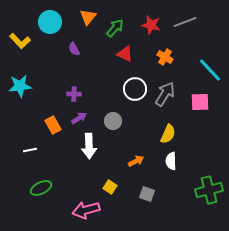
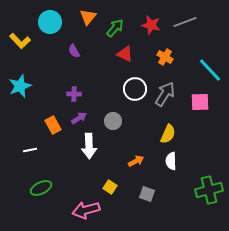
purple semicircle: moved 2 px down
cyan star: rotated 15 degrees counterclockwise
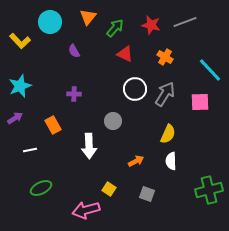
purple arrow: moved 64 px left
yellow square: moved 1 px left, 2 px down
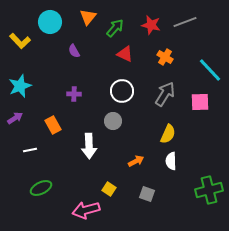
white circle: moved 13 px left, 2 px down
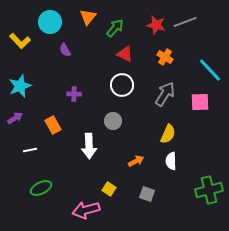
red star: moved 5 px right
purple semicircle: moved 9 px left, 1 px up
white circle: moved 6 px up
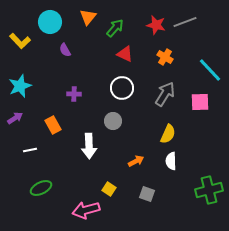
white circle: moved 3 px down
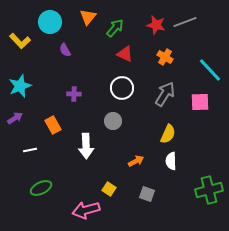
white arrow: moved 3 px left
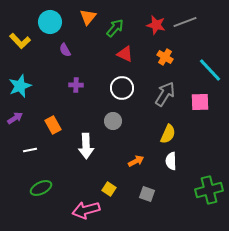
purple cross: moved 2 px right, 9 px up
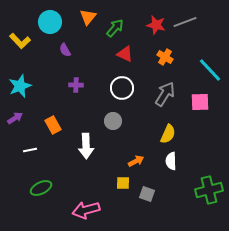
yellow square: moved 14 px right, 6 px up; rotated 32 degrees counterclockwise
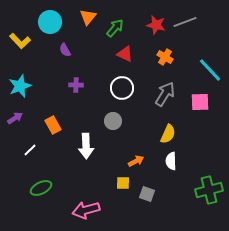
white line: rotated 32 degrees counterclockwise
